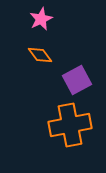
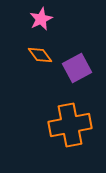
purple square: moved 12 px up
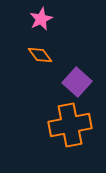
purple square: moved 14 px down; rotated 20 degrees counterclockwise
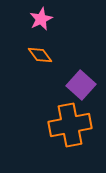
purple square: moved 4 px right, 3 px down
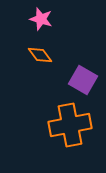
pink star: rotated 30 degrees counterclockwise
purple square: moved 2 px right, 5 px up; rotated 12 degrees counterclockwise
